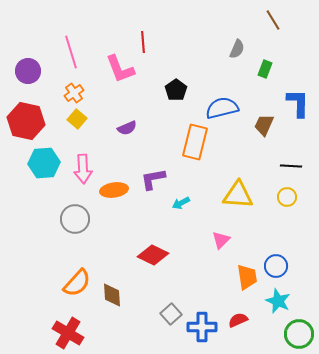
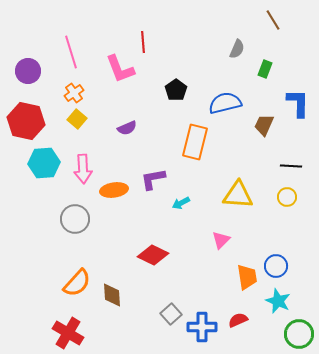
blue semicircle: moved 3 px right, 5 px up
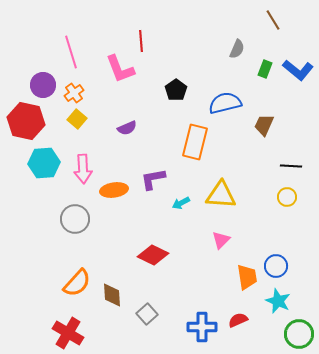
red line: moved 2 px left, 1 px up
purple circle: moved 15 px right, 14 px down
blue L-shape: moved 33 px up; rotated 128 degrees clockwise
yellow triangle: moved 17 px left
gray square: moved 24 px left
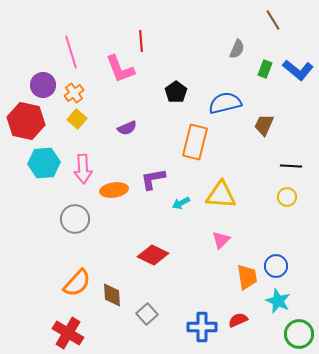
black pentagon: moved 2 px down
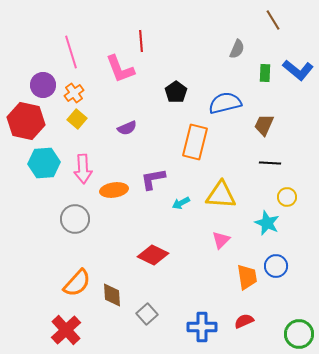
green rectangle: moved 4 px down; rotated 18 degrees counterclockwise
black line: moved 21 px left, 3 px up
cyan star: moved 11 px left, 78 px up
red semicircle: moved 6 px right, 1 px down
red cross: moved 2 px left, 3 px up; rotated 16 degrees clockwise
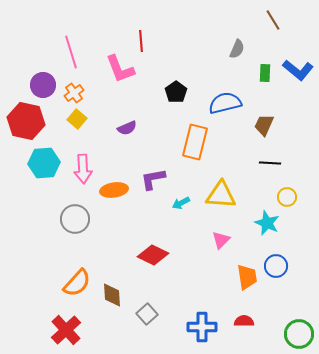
red semicircle: rotated 24 degrees clockwise
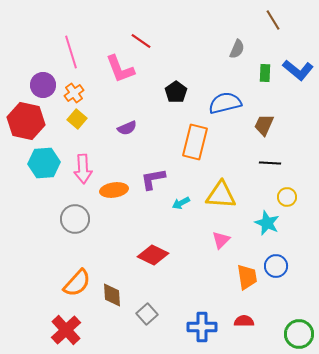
red line: rotated 50 degrees counterclockwise
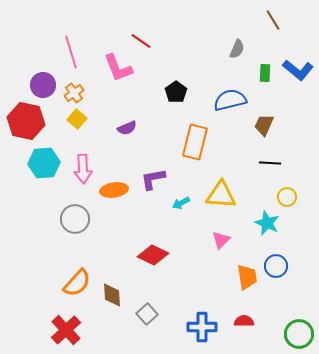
pink L-shape: moved 2 px left, 1 px up
blue semicircle: moved 5 px right, 3 px up
